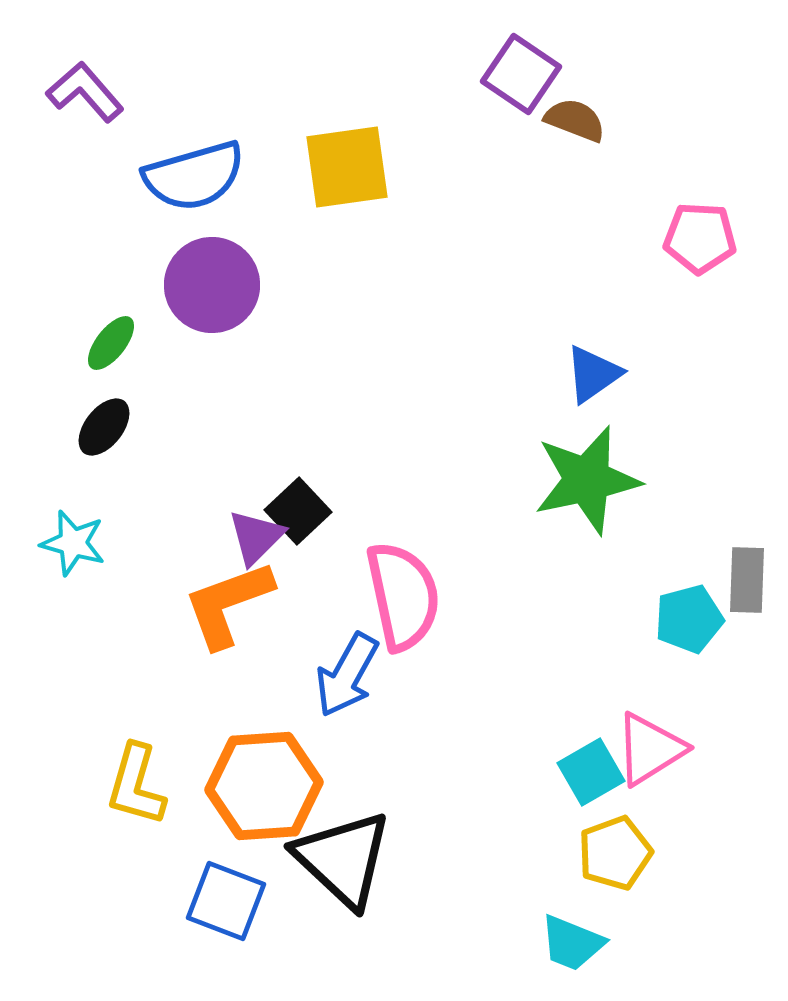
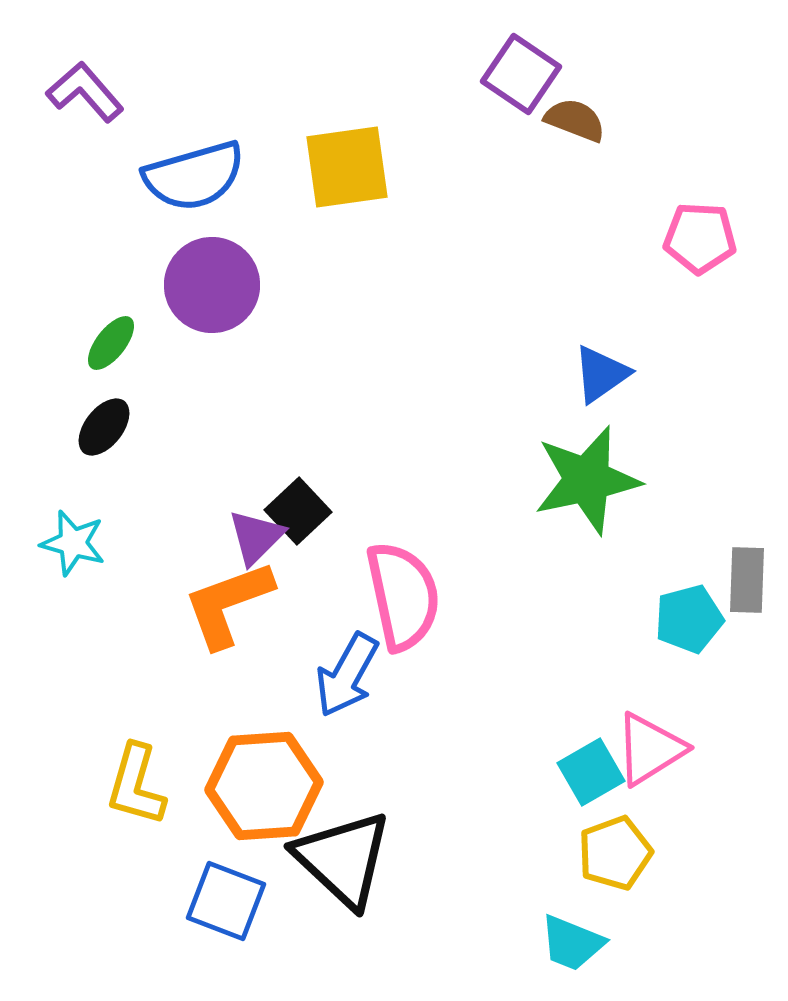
blue triangle: moved 8 px right
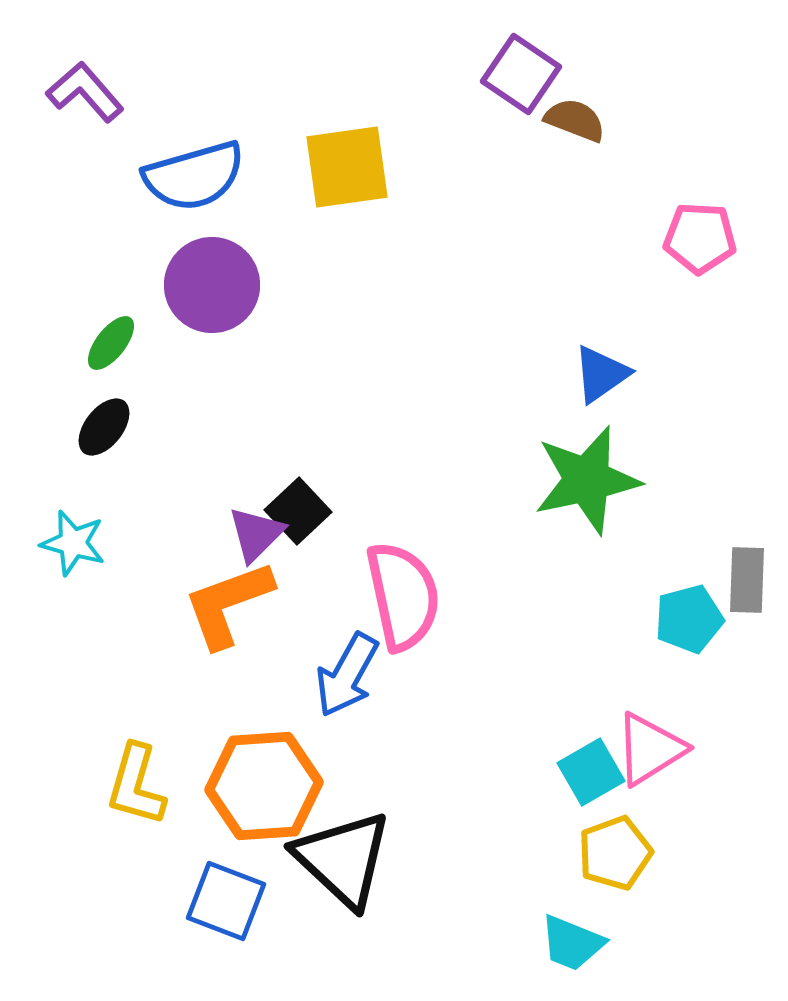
purple triangle: moved 3 px up
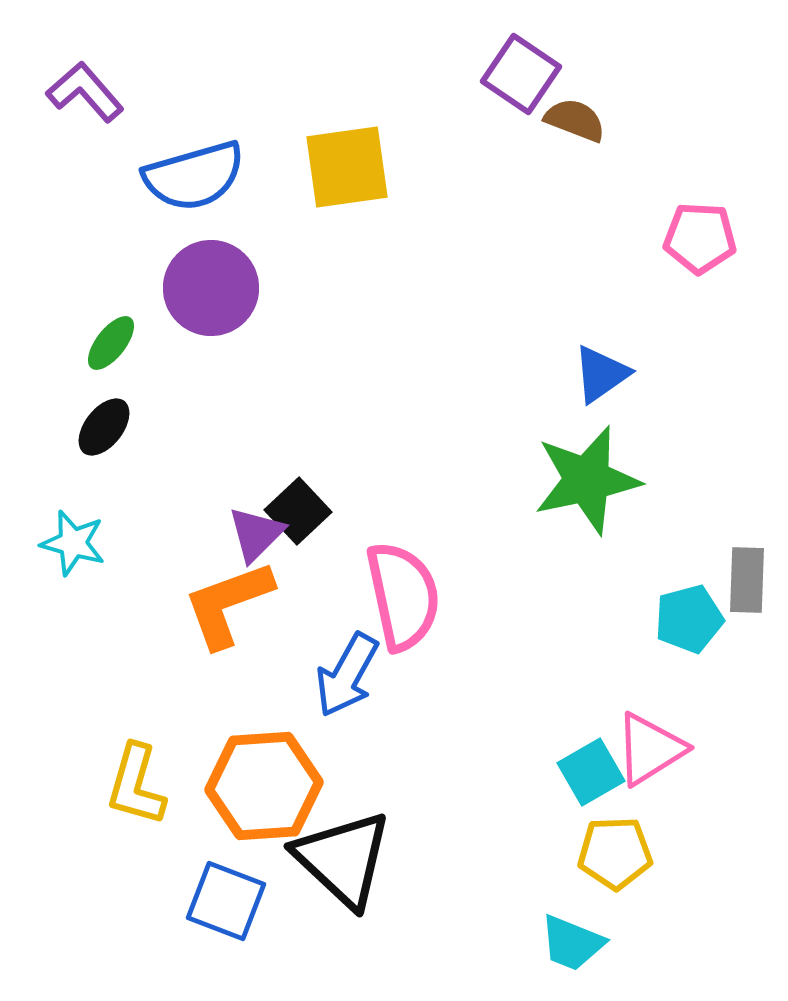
purple circle: moved 1 px left, 3 px down
yellow pentagon: rotated 18 degrees clockwise
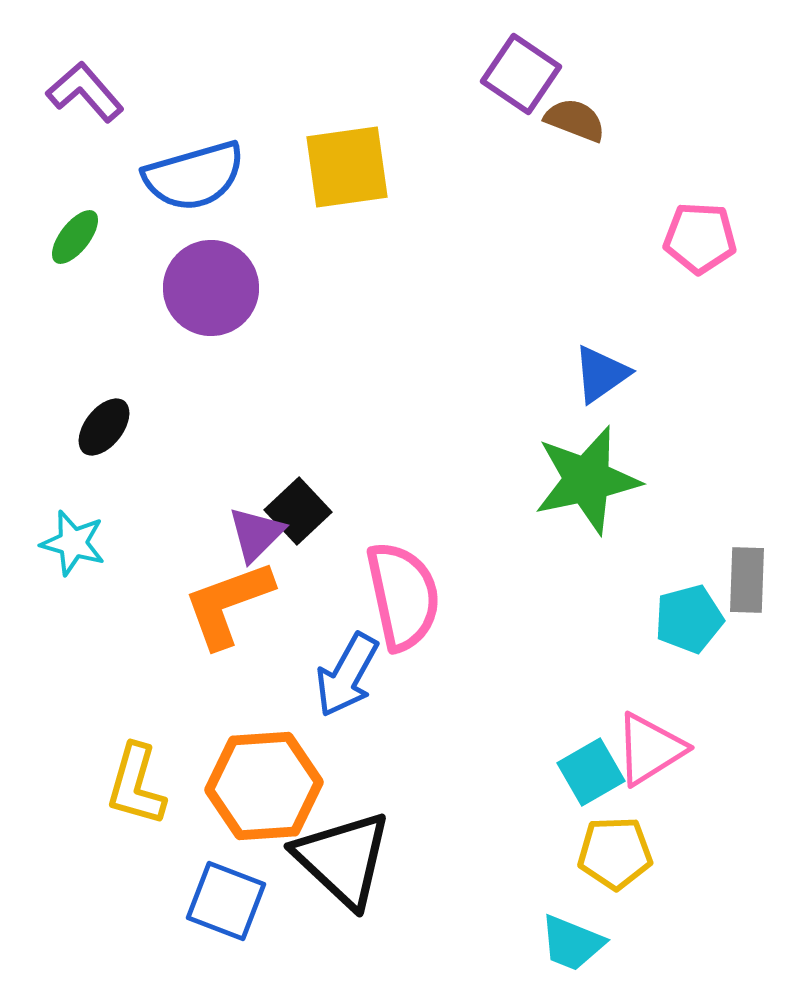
green ellipse: moved 36 px left, 106 px up
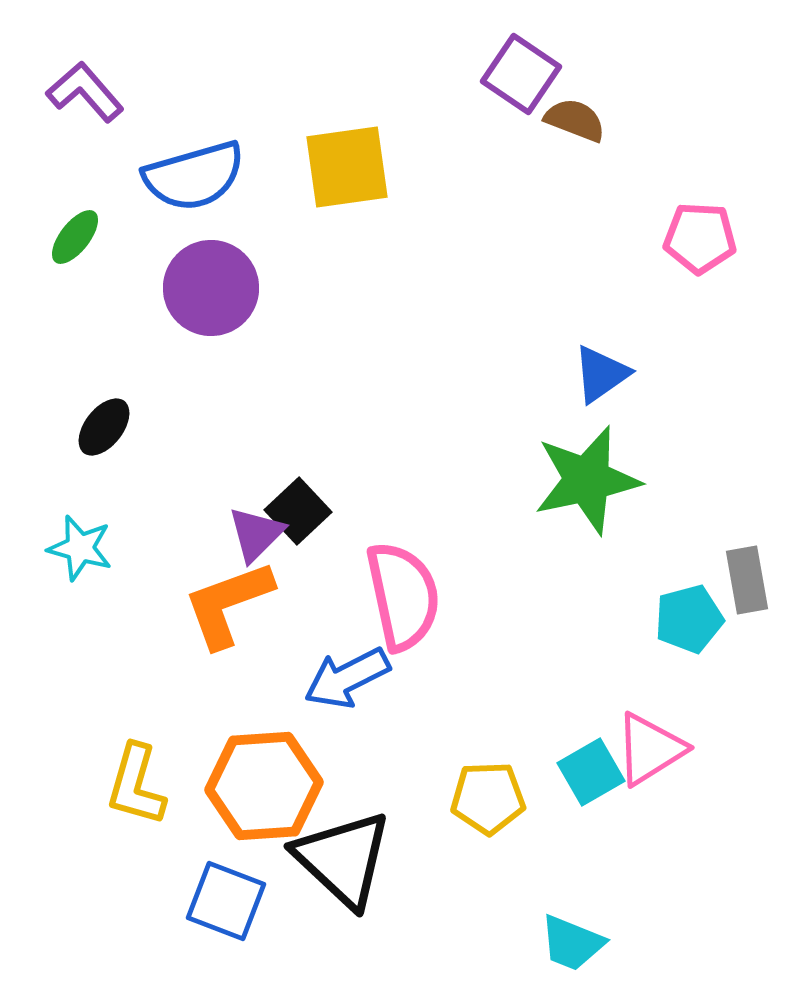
cyan star: moved 7 px right, 5 px down
gray rectangle: rotated 12 degrees counterclockwise
blue arrow: moved 3 px down; rotated 34 degrees clockwise
yellow pentagon: moved 127 px left, 55 px up
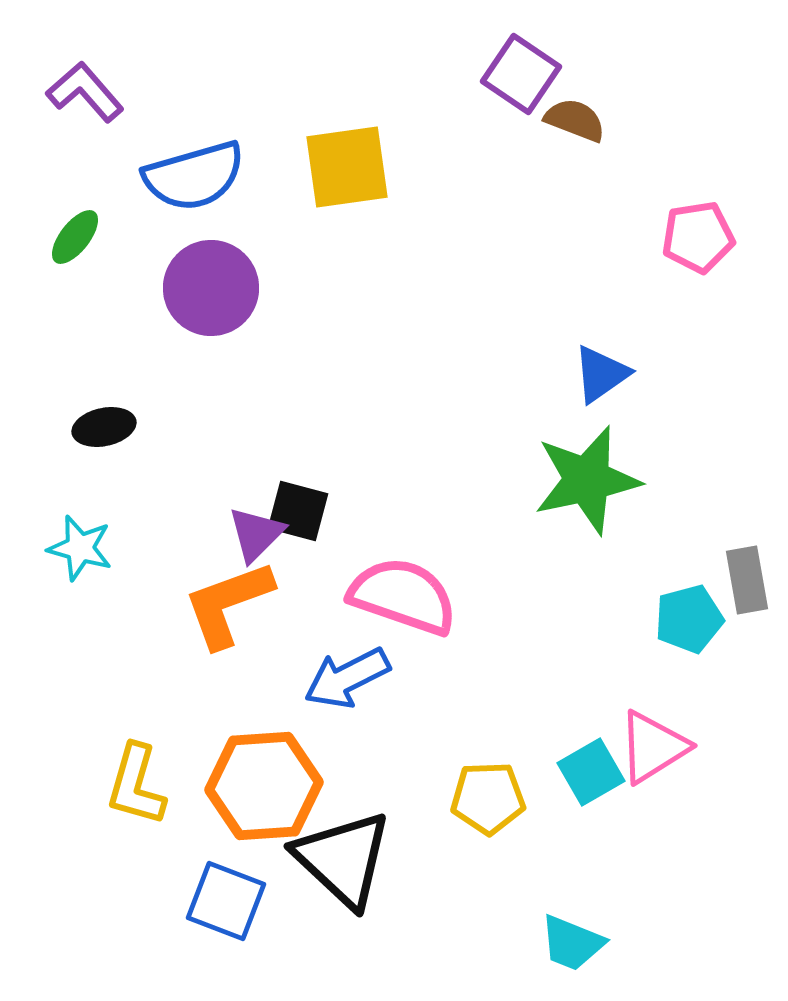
pink pentagon: moved 2 px left, 1 px up; rotated 12 degrees counterclockwise
black ellipse: rotated 40 degrees clockwise
black square: rotated 32 degrees counterclockwise
pink semicircle: rotated 59 degrees counterclockwise
pink triangle: moved 3 px right, 2 px up
